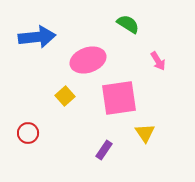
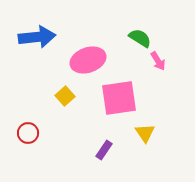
green semicircle: moved 12 px right, 14 px down
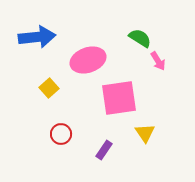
yellow square: moved 16 px left, 8 px up
red circle: moved 33 px right, 1 px down
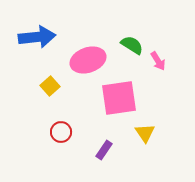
green semicircle: moved 8 px left, 7 px down
yellow square: moved 1 px right, 2 px up
red circle: moved 2 px up
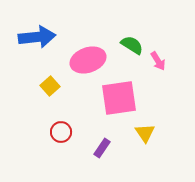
purple rectangle: moved 2 px left, 2 px up
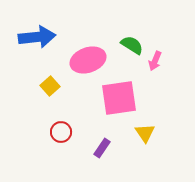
pink arrow: moved 3 px left; rotated 54 degrees clockwise
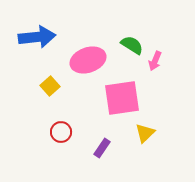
pink square: moved 3 px right
yellow triangle: rotated 20 degrees clockwise
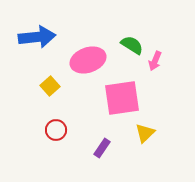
red circle: moved 5 px left, 2 px up
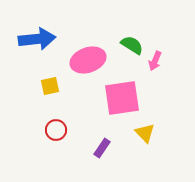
blue arrow: moved 2 px down
yellow square: rotated 30 degrees clockwise
yellow triangle: rotated 30 degrees counterclockwise
